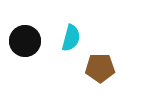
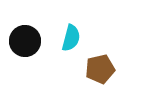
brown pentagon: moved 1 px down; rotated 12 degrees counterclockwise
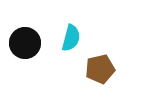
black circle: moved 2 px down
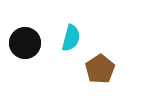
brown pentagon: rotated 20 degrees counterclockwise
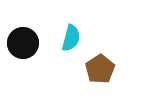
black circle: moved 2 px left
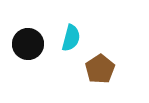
black circle: moved 5 px right, 1 px down
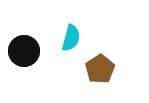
black circle: moved 4 px left, 7 px down
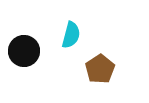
cyan semicircle: moved 3 px up
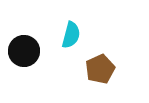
brown pentagon: rotated 8 degrees clockwise
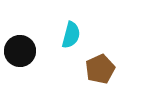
black circle: moved 4 px left
